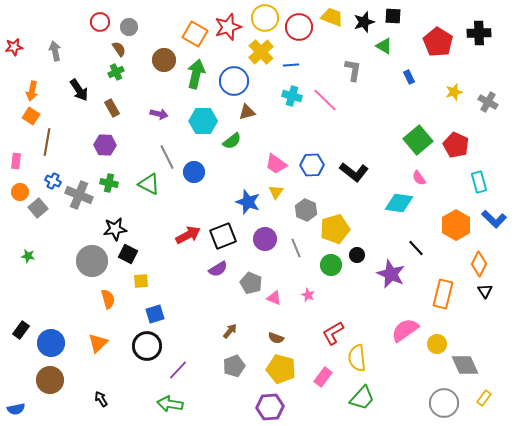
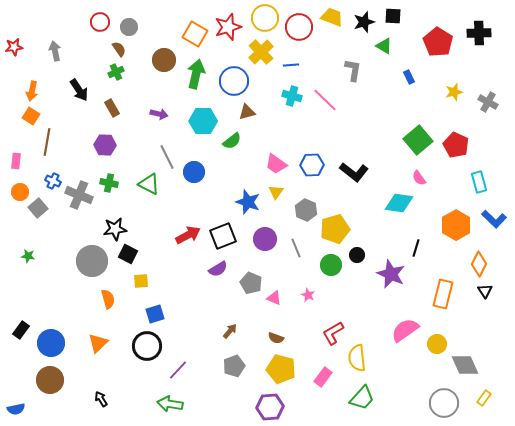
black line at (416, 248): rotated 60 degrees clockwise
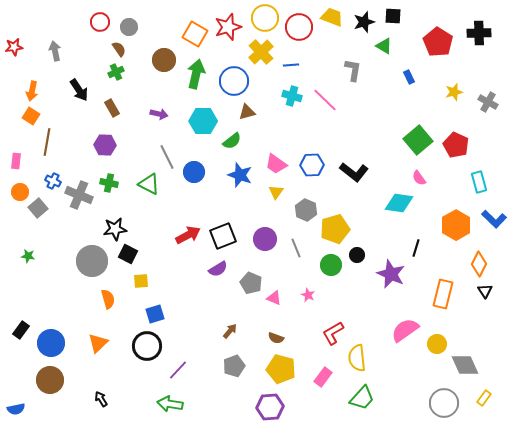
blue star at (248, 202): moved 8 px left, 27 px up
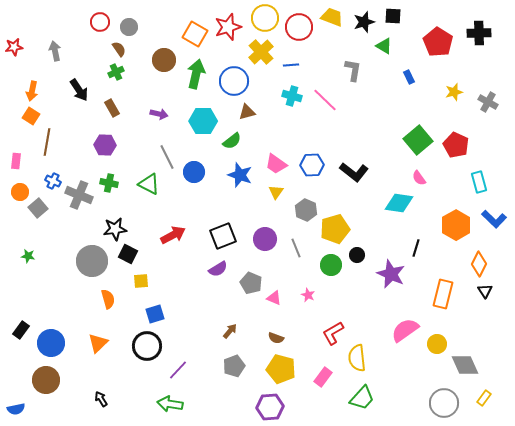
red arrow at (188, 235): moved 15 px left
brown circle at (50, 380): moved 4 px left
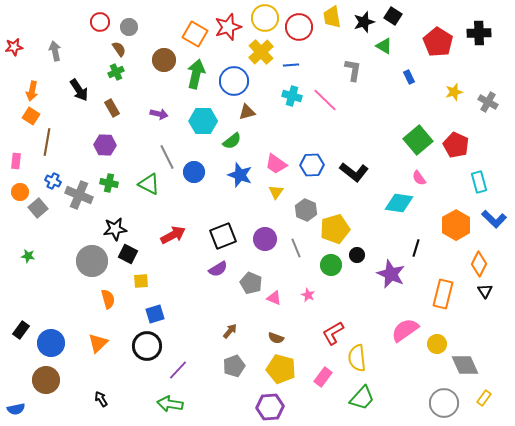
black square at (393, 16): rotated 30 degrees clockwise
yellow trapezoid at (332, 17): rotated 120 degrees counterclockwise
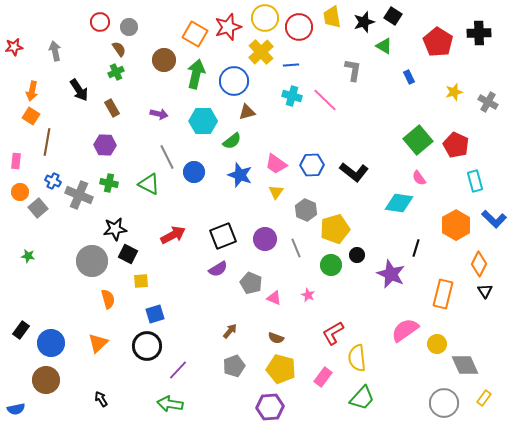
cyan rectangle at (479, 182): moved 4 px left, 1 px up
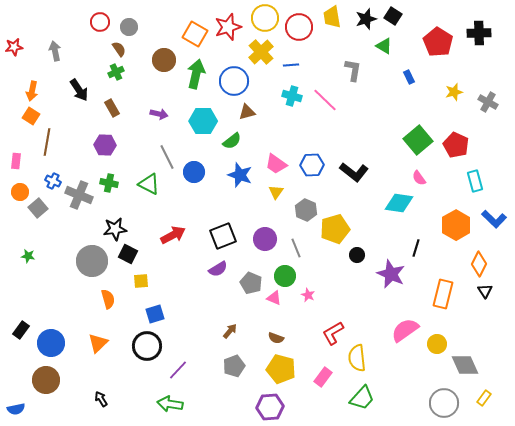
black star at (364, 22): moved 2 px right, 3 px up
green circle at (331, 265): moved 46 px left, 11 px down
